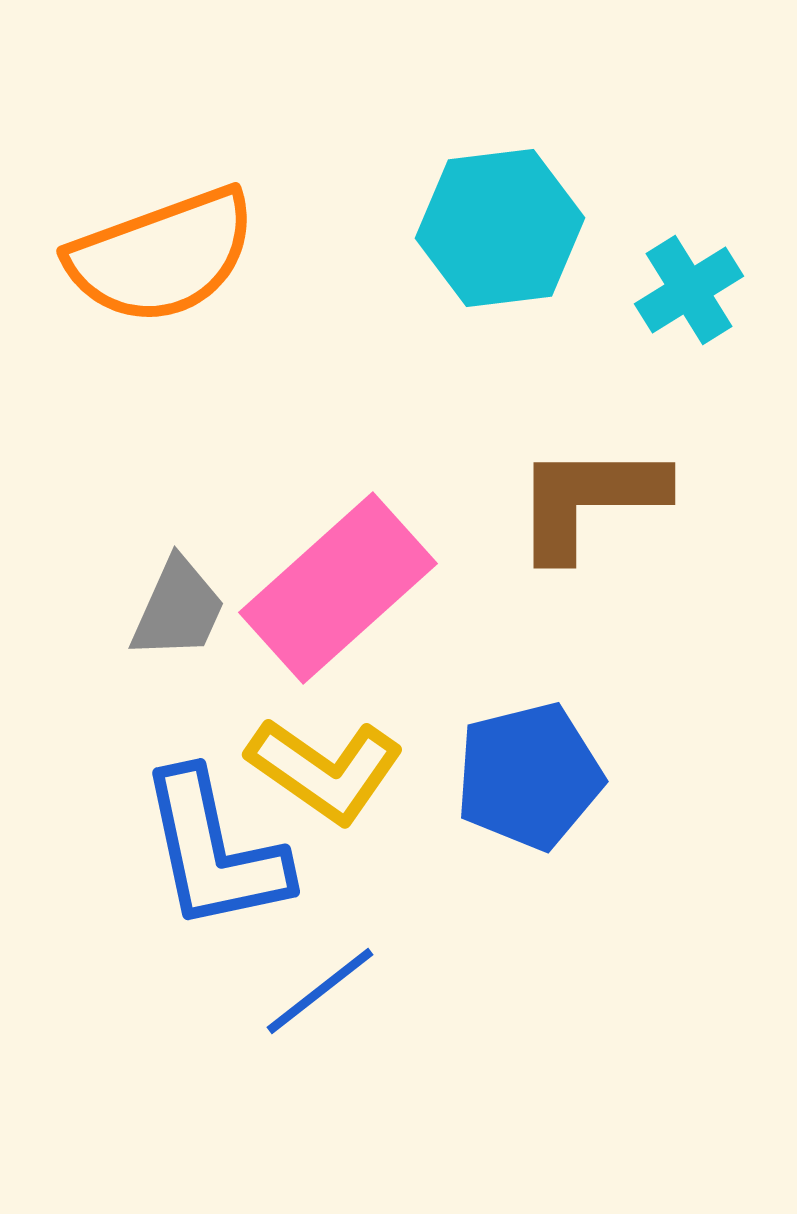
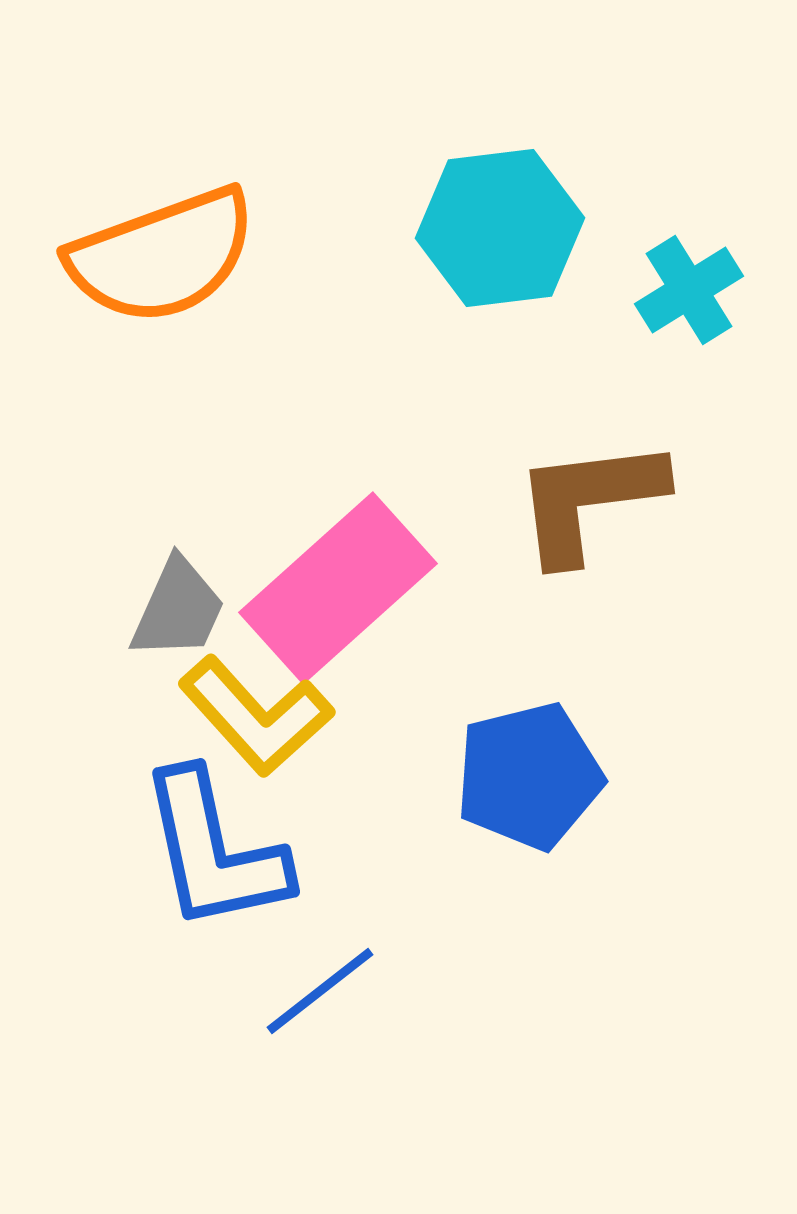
brown L-shape: rotated 7 degrees counterclockwise
yellow L-shape: moved 69 px left, 54 px up; rotated 13 degrees clockwise
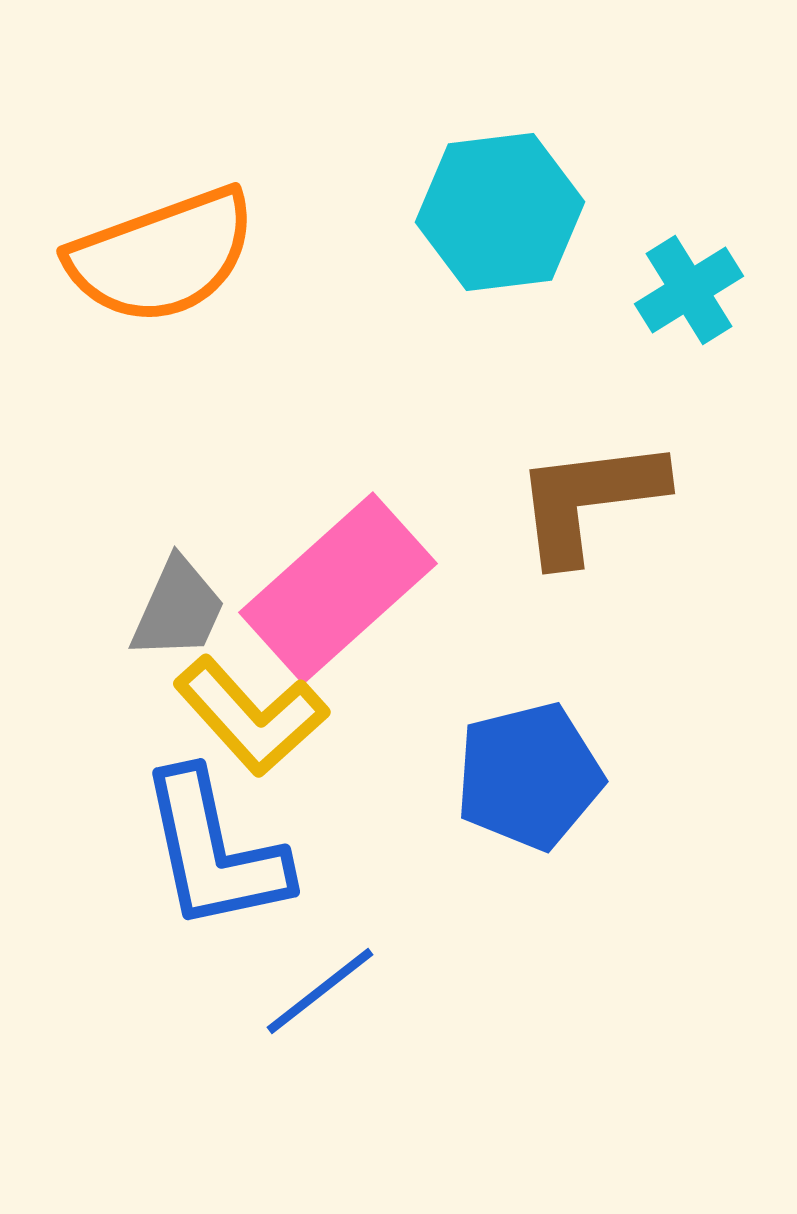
cyan hexagon: moved 16 px up
yellow L-shape: moved 5 px left
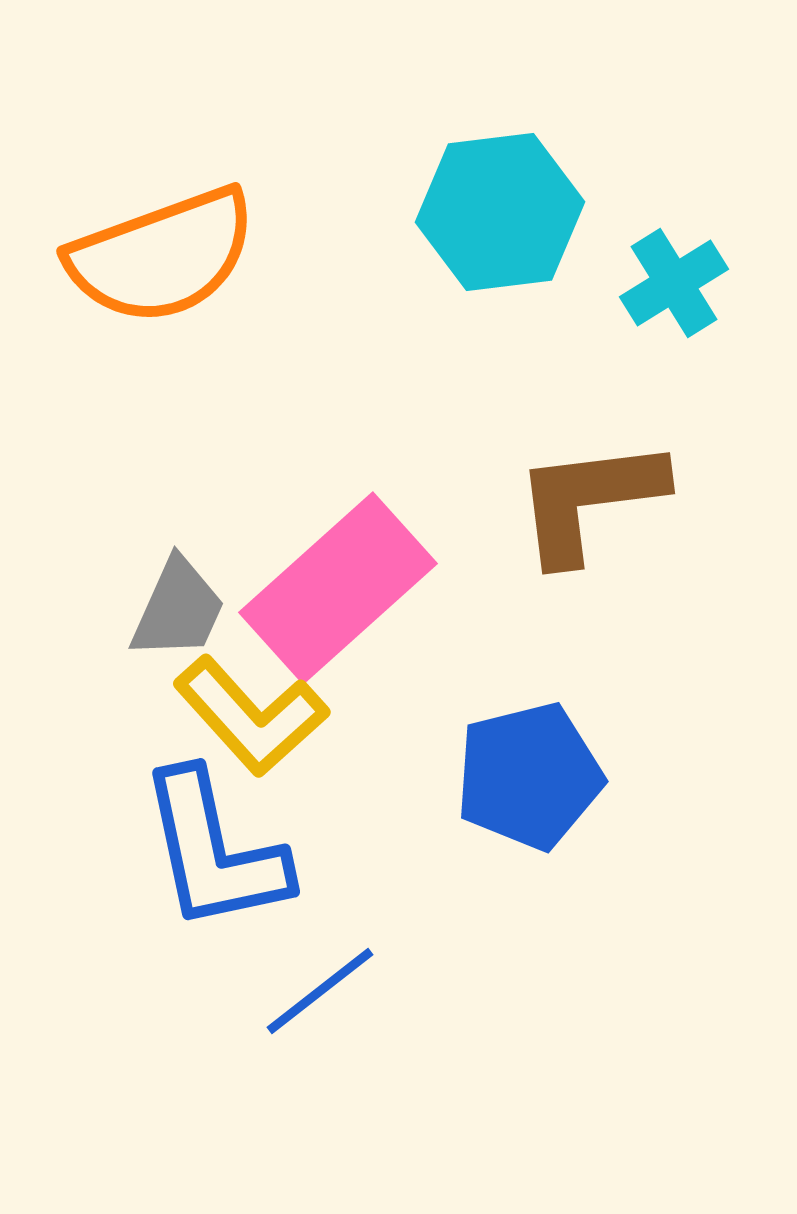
cyan cross: moved 15 px left, 7 px up
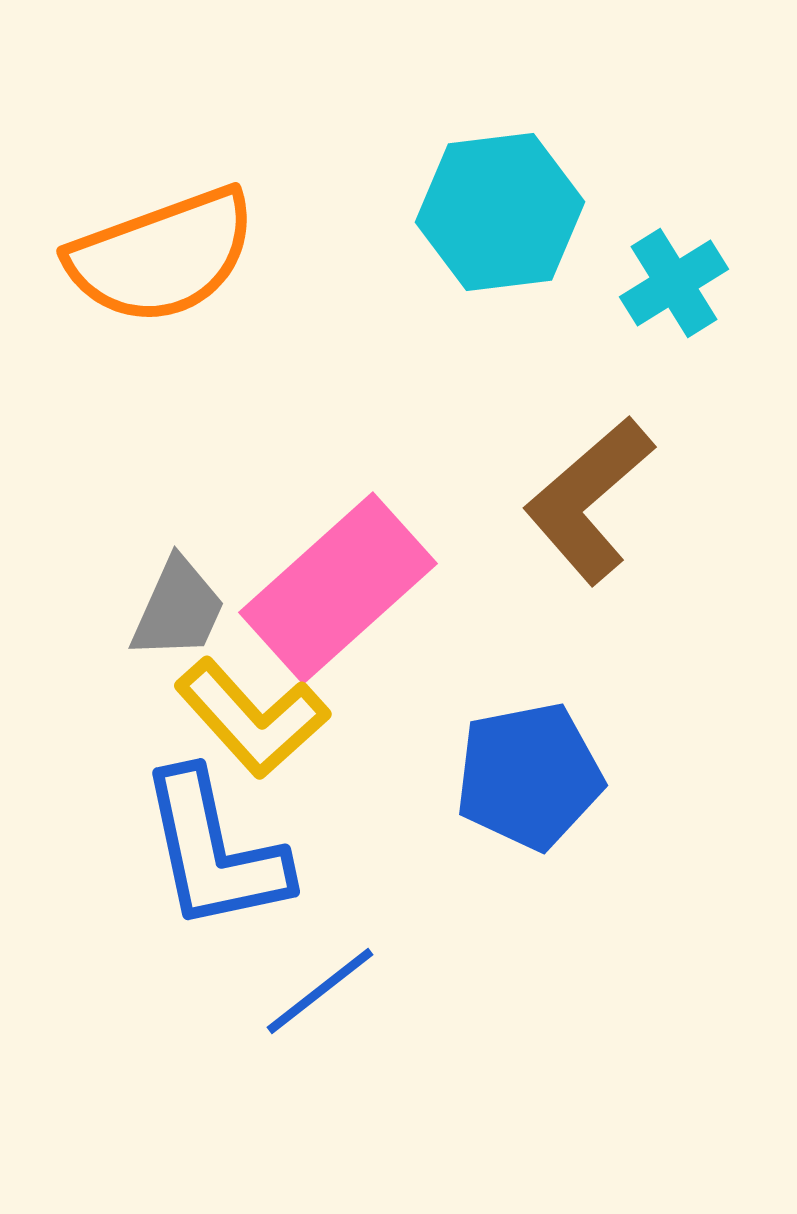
brown L-shape: rotated 34 degrees counterclockwise
yellow L-shape: moved 1 px right, 2 px down
blue pentagon: rotated 3 degrees clockwise
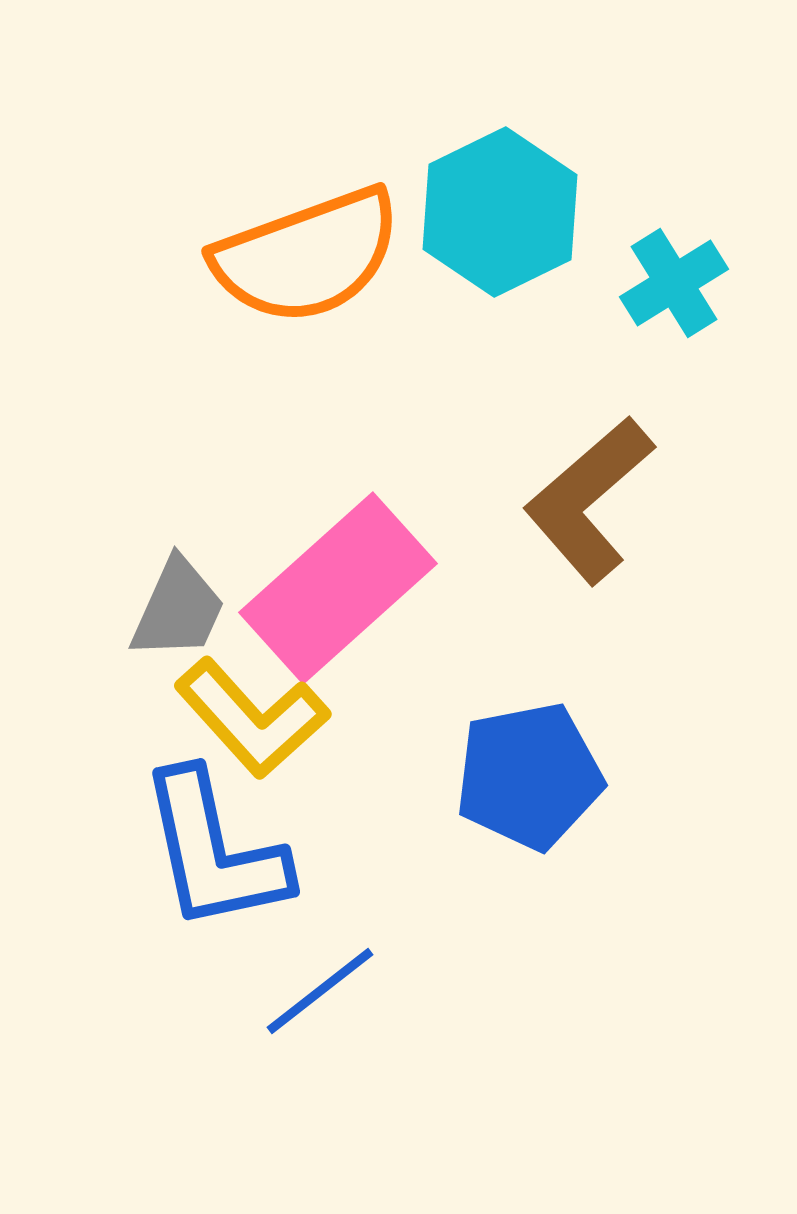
cyan hexagon: rotated 19 degrees counterclockwise
orange semicircle: moved 145 px right
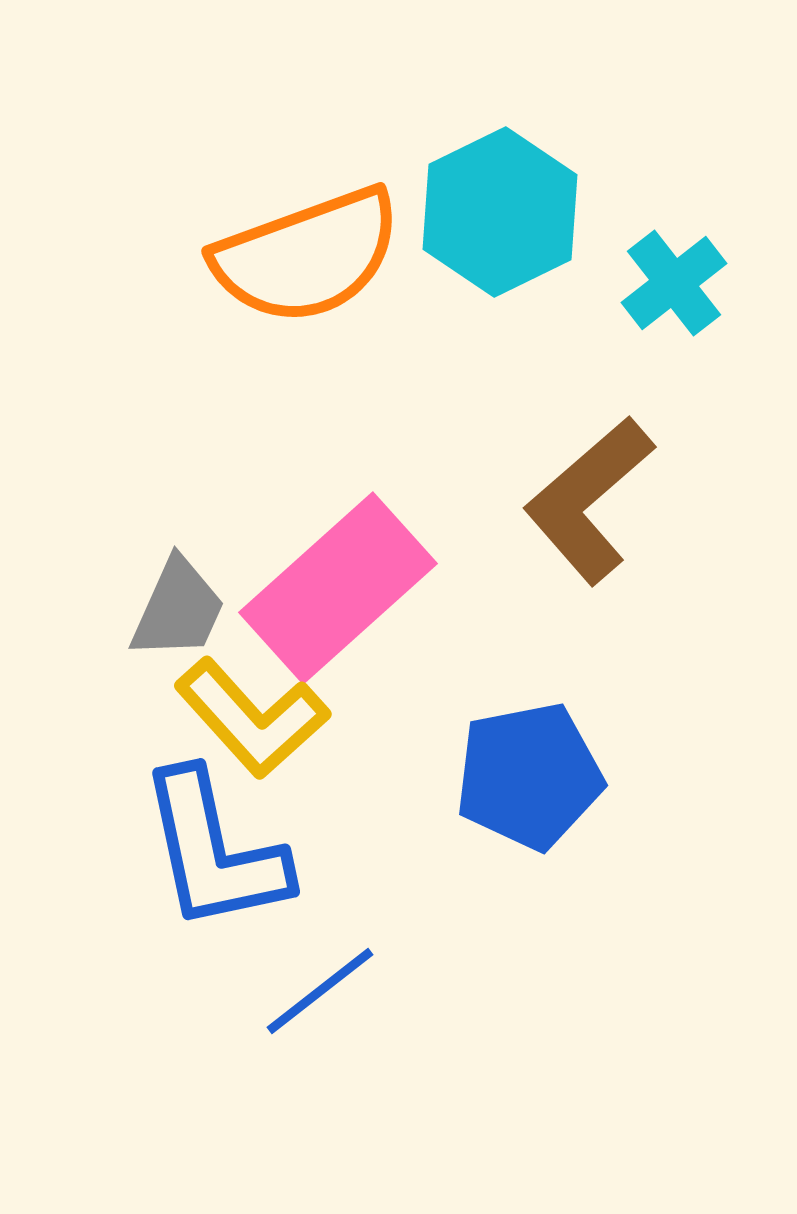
cyan cross: rotated 6 degrees counterclockwise
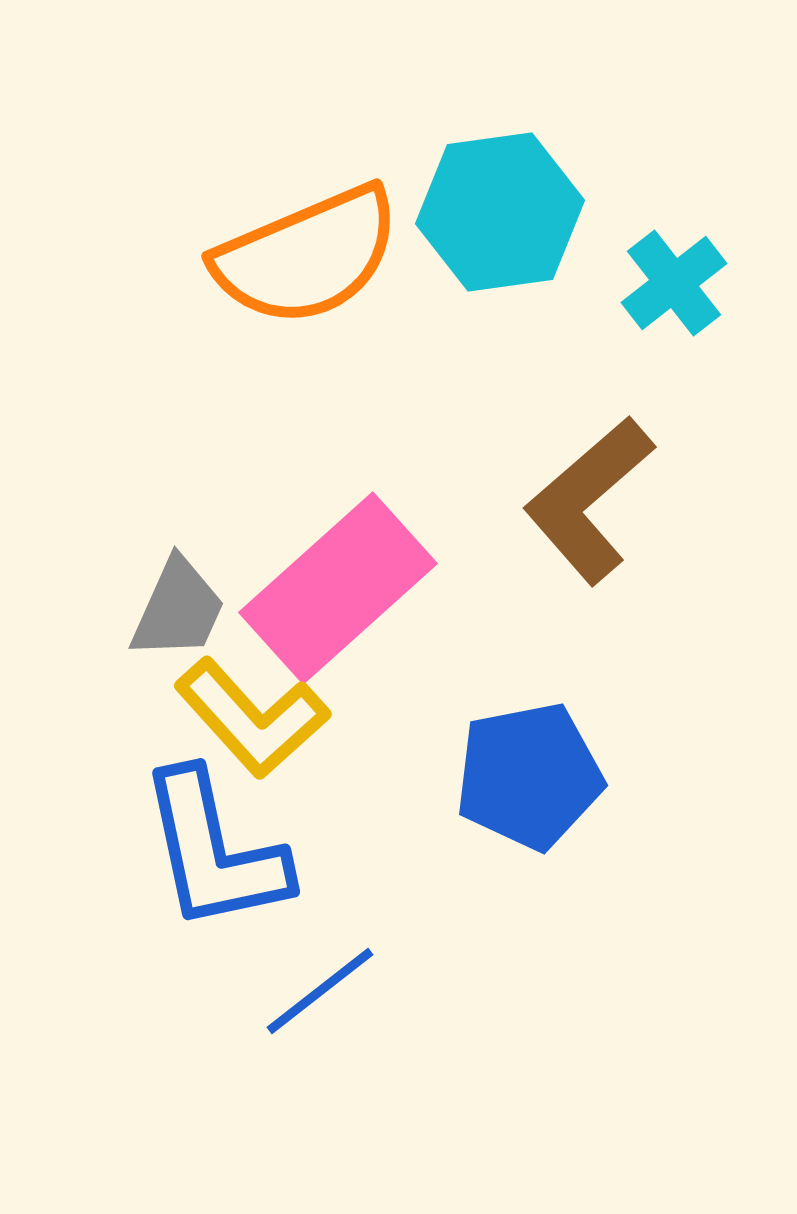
cyan hexagon: rotated 18 degrees clockwise
orange semicircle: rotated 3 degrees counterclockwise
